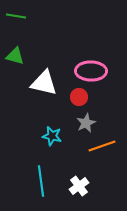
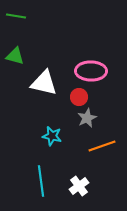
gray star: moved 1 px right, 5 px up
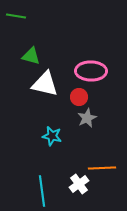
green triangle: moved 16 px right
white triangle: moved 1 px right, 1 px down
orange line: moved 22 px down; rotated 16 degrees clockwise
cyan line: moved 1 px right, 10 px down
white cross: moved 2 px up
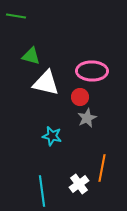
pink ellipse: moved 1 px right
white triangle: moved 1 px right, 1 px up
red circle: moved 1 px right
orange line: rotated 76 degrees counterclockwise
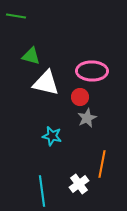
orange line: moved 4 px up
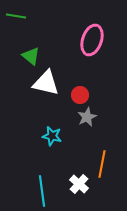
green triangle: rotated 24 degrees clockwise
pink ellipse: moved 31 px up; rotated 72 degrees counterclockwise
red circle: moved 2 px up
gray star: moved 1 px up
white cross: rotated 12 degrees counterclockwise
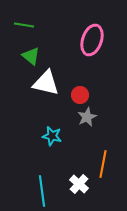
green line: moved 8 px right, 9 px down
orange line: moved 1 px right
